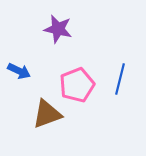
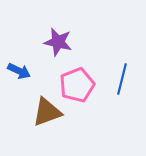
purple star: moved 13 px down
blue line: moved 2 px right
brown triangle: moved 2 px up
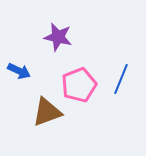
purple star: moved 5 px up
blue line: moved 1 px left; rotated 8 degrees clockwise
pink pentagon: moved 2 px right
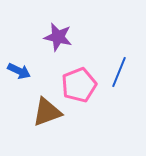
blue line: moved 2 px left, 7 px up
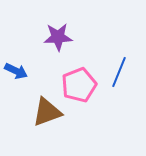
purple star: rotated 16 degrees counterclockwise
blue arrow: moved 3 px left
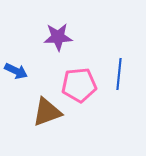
blue line: moved 2 px down; rotated 16 degrees counterclockwise
pink pentagon: rotated 16 degrees clockwise
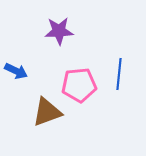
purple star: moved 1 px right, 6 px up
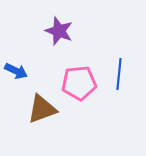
purple star: rotated 24 degrees clockwise
pink pentagon: moved 2 px up
brown triangle: moved 5 px left, 3 px up
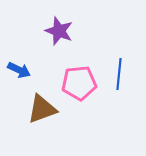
blue arrow: moved 3 px right, 1 px up
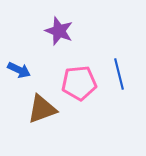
blue line: rotated 20 degrees counterclockwise
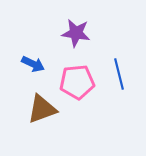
purple star: moved 17 px right, 2 px down; rotated 12 degrees counterclockwise
blue arrow: moved 14 px right, 6 px up
pink pentagon: moved 2 px left, 1 px up
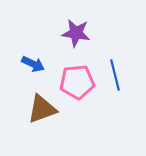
blue line: moved 4 px left, 1 px down
